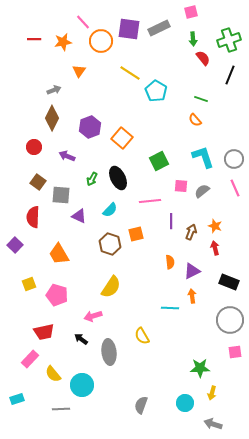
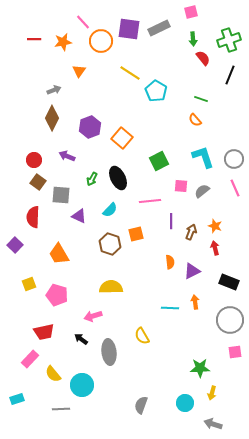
red circle at (34, 147): moved 13 px down
yellow semicircle at (111, 287): rotated 125 degrees counterclockwise
orange arrow at (192, 296): moved 3 px right, 6 px down
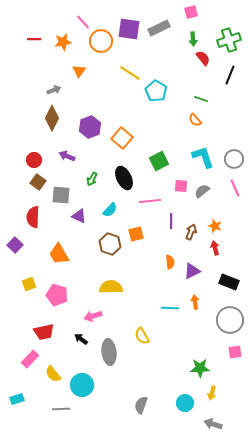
black ellipse at (118, 178): moved 6 px right
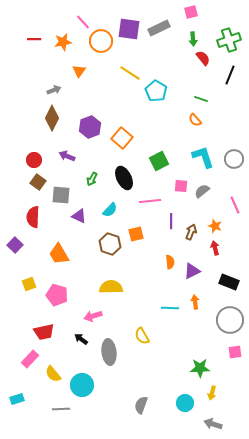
pink line at (235, 188): moved 17 px down
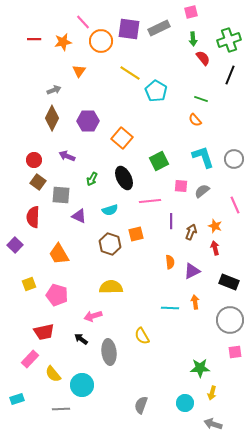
purple hexagon at (90, 127): moved 2 px left, 6 px up; rotated 20 degrees clockwise
cyan semicircle at (110, 210): rotated 28 degrees clockwise
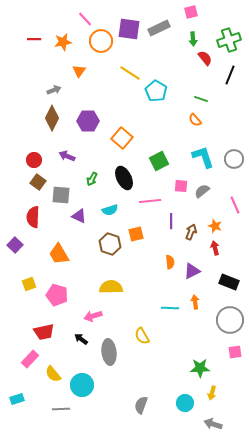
pink line at (83, 22): moved 2 px right, 3 px up
red semicircle at (203, 58): moved 2 px right
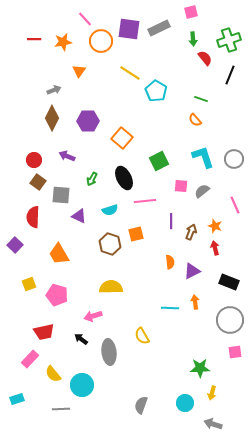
pink line at (150, 201): moved 5 px left
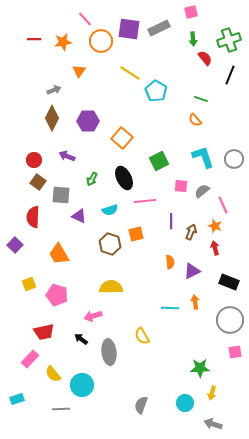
pink line at (235, 205): moved 12 px left
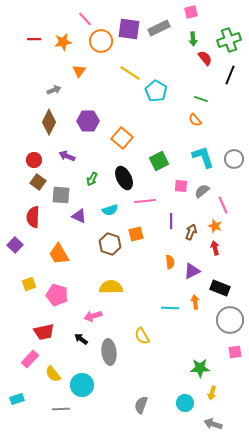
brown diamond at (52, 118): moved 3 px left, 4 px down
black rectangle at (229, 282): moved 9 px left, 6 px down
